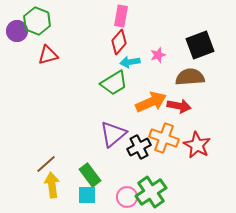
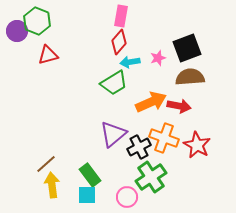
black square: moved 13 px left, 3 px down
pink star: moved 3 px down
green cross: moved 15 px up
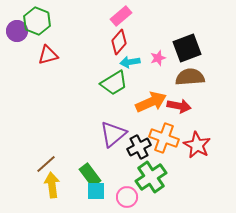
pink rectangle: rotated 40 degrees clockwise
cyan square: moved 9 px right, 4 px up
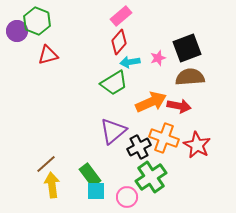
purple triangle: moved 3 px up
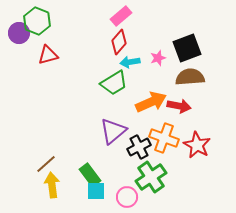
purple circle: moved 2 px right, 2 px down
